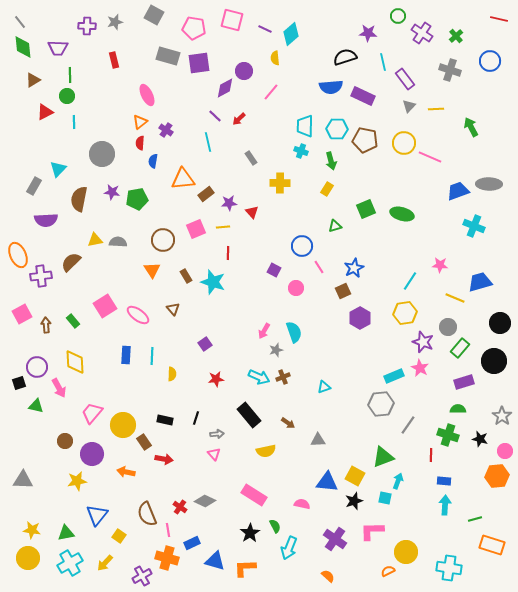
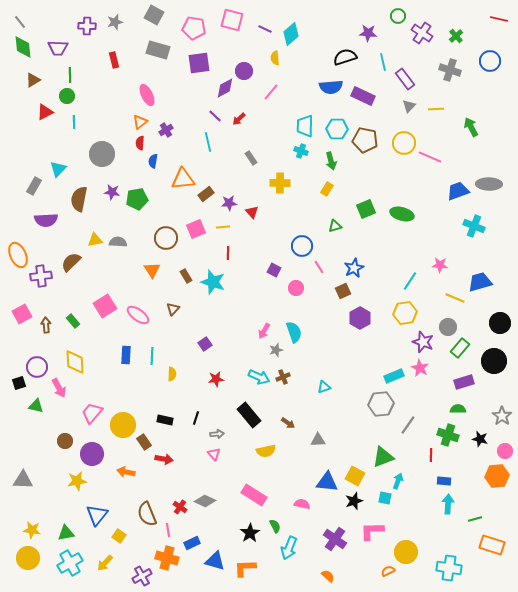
gray rectangle at (168, 56): moved 10 px left, 6 px up
purple cross at (166, 130): rotated 24 degrees clockwise
brown circle at (163, 240): moved 3 px right, 2 px up
brown triangle at (173, 309): rotated 24 degrees clockwise
cyan arrow at (445, 505): moved 3 px right, 1 px up
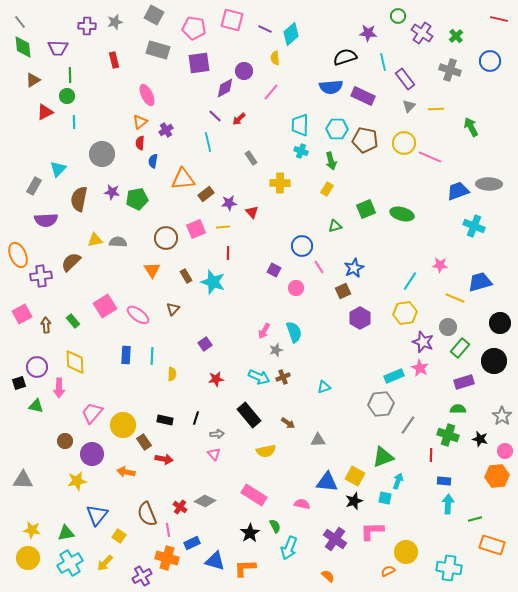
cyan trapezoid at (305, 126): moved 5 px left, 1 px up
pink arrow at (59, 388): rotated 30 degrees clockwise
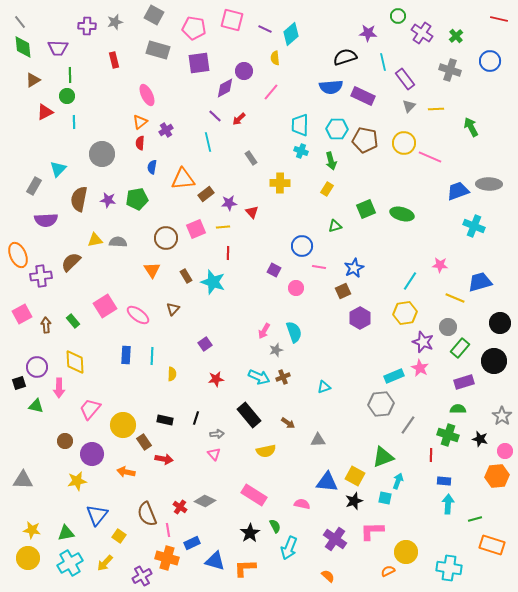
blue semicircle at (153, 161): moved 1 px left, 6 px down
purple star at (112, 192): moved 4 px left, 8 px down
pink line at (319, 267): rotated 48 degrees counterclockwise
pink trapezoid at (92, 413): moved 2 px left, 4 px up
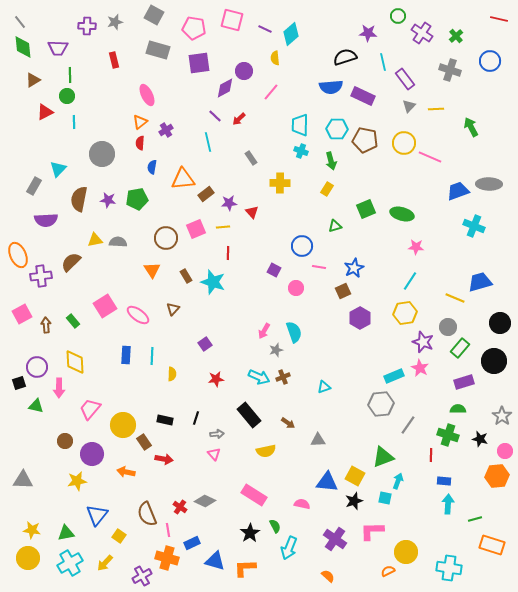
pink star at (440, 265): moved 24 px left, 18 px up
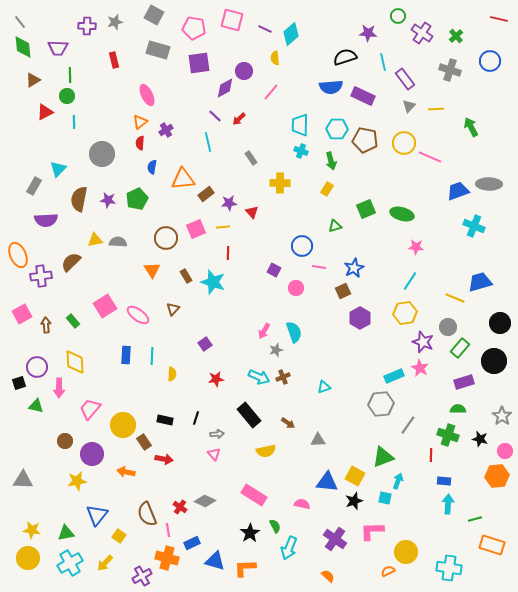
green pentagon at (137, 199): rotated 15 degrees counterclockwise
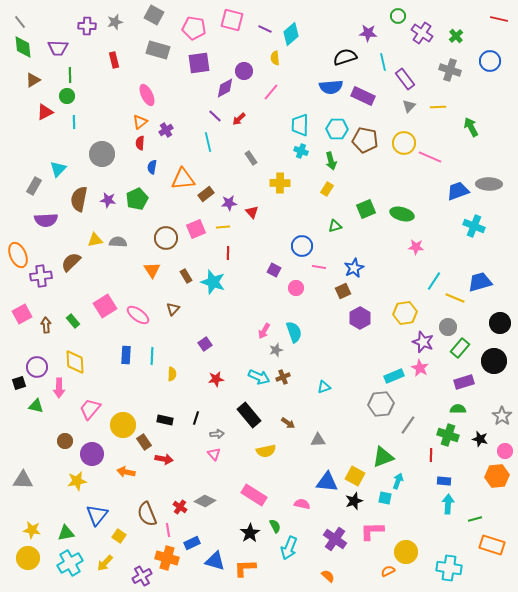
yellow line at (436, 109): moved 2 px right, 2 px up
cyan line at (410, 281): moved 24 px right
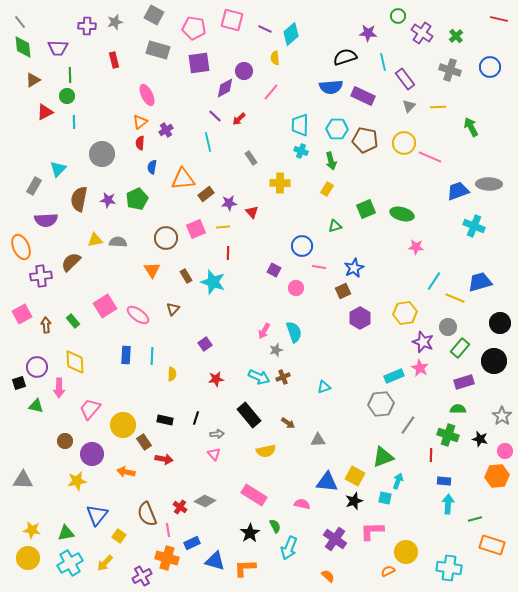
blue circle at (490, 61): moved 6 px down
orange ellipse at (18, 255): moved 3 px right, 8 px up
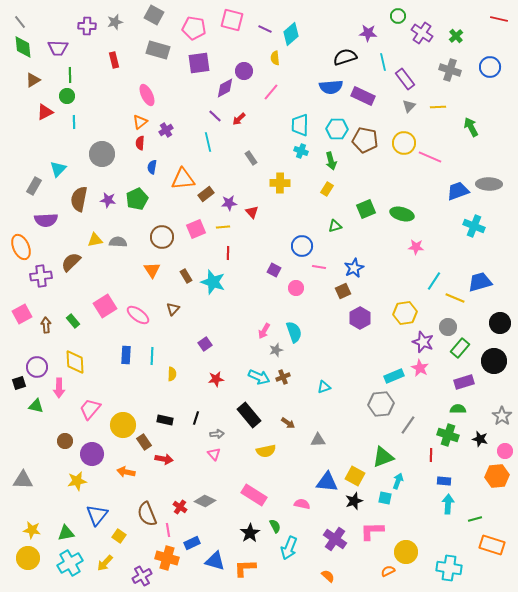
brown circle at (166, 238): moved 4 px left, 1 px up
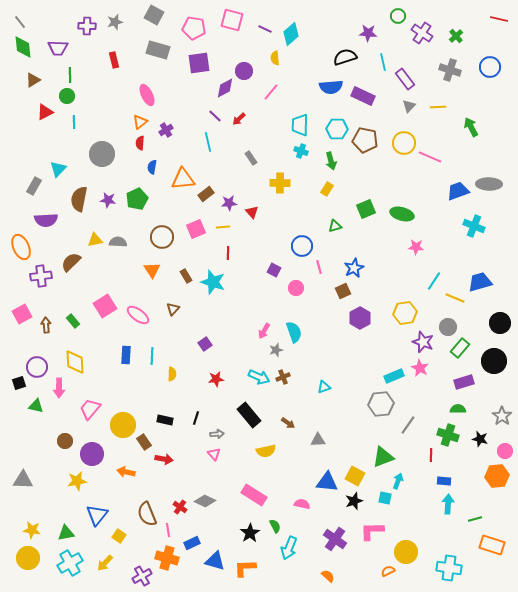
pink line at (319, 267): rotated 64 degrees clockwise
